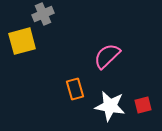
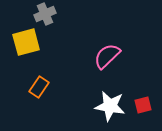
gray cross: moved 2 px right
yellow square: moved 4 px right, 1 px down
orange rectangle: moved 36 px left, 2 px up; rotated 50 degrees clockwise
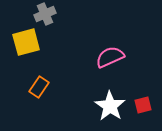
pink semicircle: moved 3 px right, 1 px down; rotated 20 degrees clockwise
white star: rotated 24 degrees clockwise
